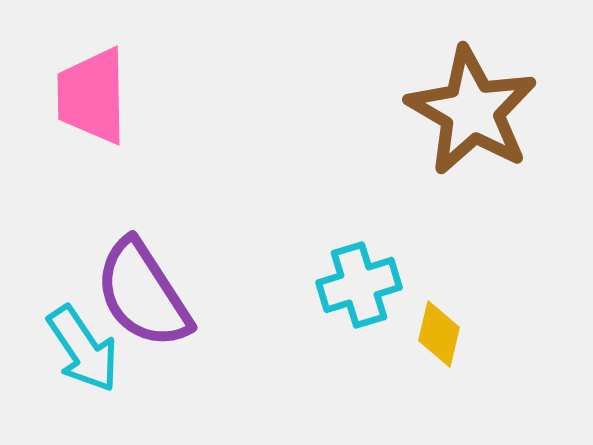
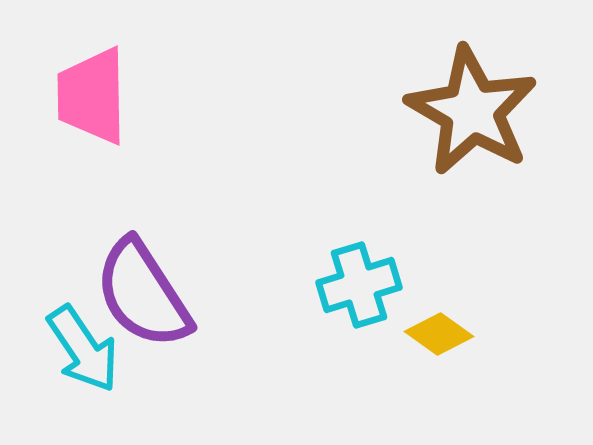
yellow diamond: rotated 68 degrees counterclockwise
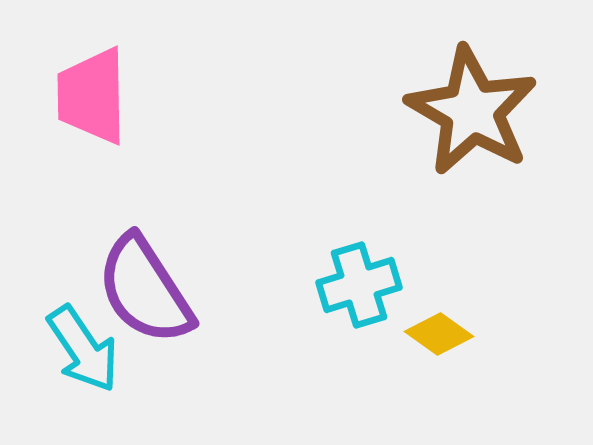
purple semicircle: moved 2 px right, 4 px up
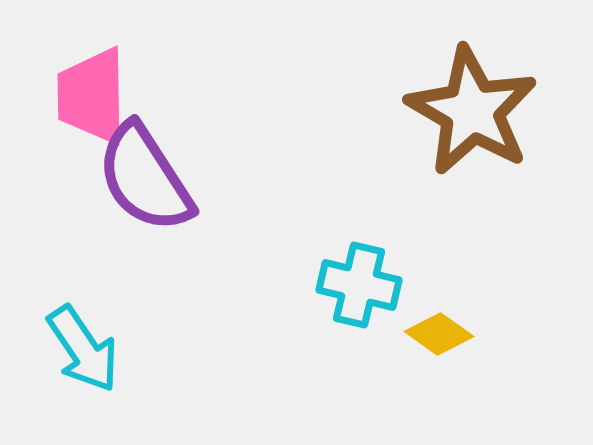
cyan cross: rotated 30 degrees clockwise
purple semicircle: moved 112 px up
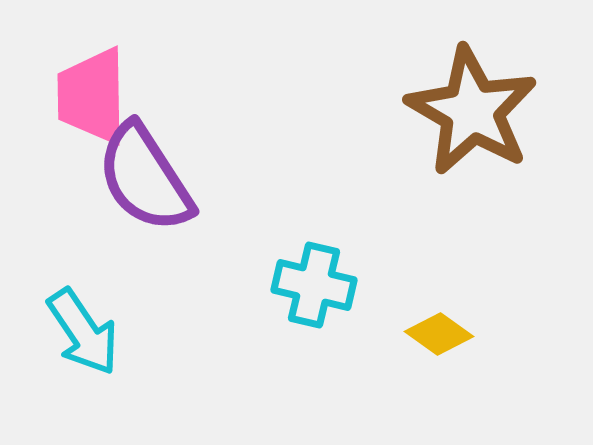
cyan cross: moved 45 px left
cyan arrow: moved 17 px up
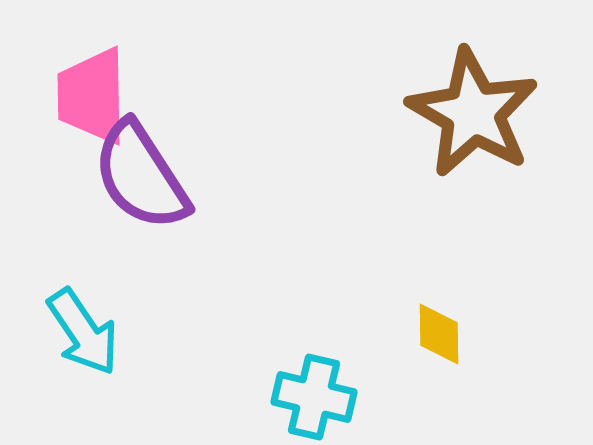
brown star: moved 1 px right, 2 px down
purple semicircle: moved 4 px left, 2 px up
cyan cross: moved 112 px down
yellow diamond: rotated 54 degrees clockwise
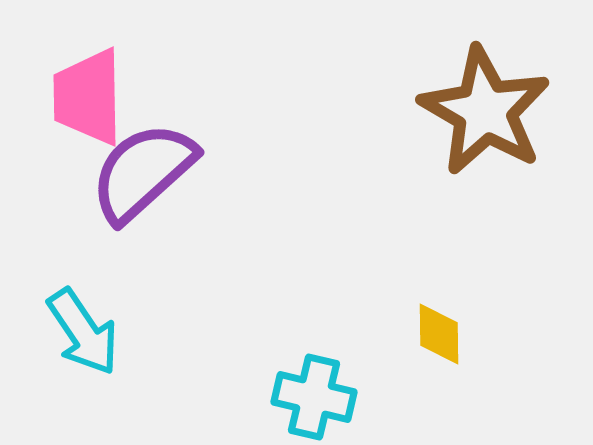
pink trapezoid: moved 4 px left, 1 px down
brown star: moved 12 px right, 2 px up
purple semicircle: moved 2 px right, 4 px up; rotated 81 degrees clockwise
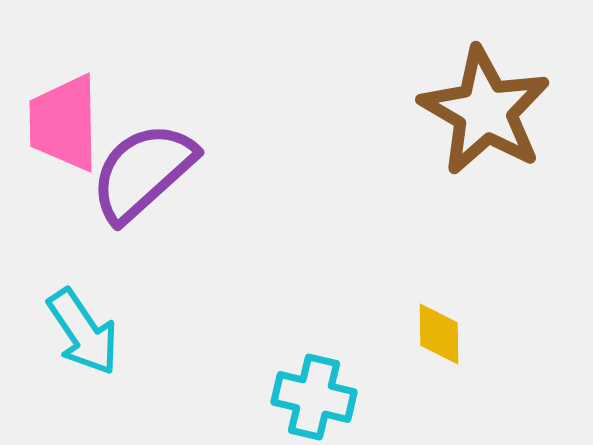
pink trapezoid: moved 24 px left, 26 px down
